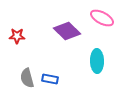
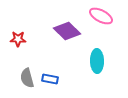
pink ellipse: moved 1 px left, 2 px up
red star: moved 1 px right, 3 px down
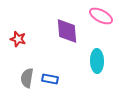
purple diamond: rotated 40 degrees clockwise
red star: rotated 14 degrees clockwise
gray semicircle: rotated 24 degrees clockwise
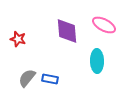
pink ellipse: moved 3 px right, 9 px down
gray semicircle: rotated 30 degrees clockwise
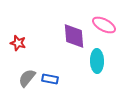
purple diamond: moved 7 px right, 5 px down
red star: moved 4 px down
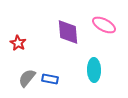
purple diamond: moved 6 px left, 4 px up
red star: rotated 14 degrees clockwise
cyan ellipse: moved 3 px left, 9 px down
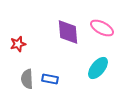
pink ellipse: moved 2 px left, 3 px down
red star: moved 1 px down; rotated 28 degrees clockwise
cyan ellipse: moved 4 px right, 2 px up; rotated 40 degrees clockwise
gray semicircle: moved 1 px down; rotated 42 degrees counterclockwise
